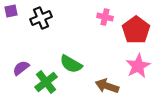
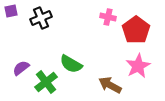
pink cross: moved 3 px right
brown arrow: moved 3 px right, 1 px up; rotated 10 degrees clockwise
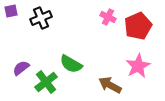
pink cross: rotated 14 degrees clockwise
red pentagon: moved 2 px right, 4 px up; rotated 12 degrees clockwise
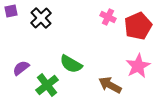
black cross: rotated 20 degrees counterclockwise
green cross: moved 1 px right, 3 px down
